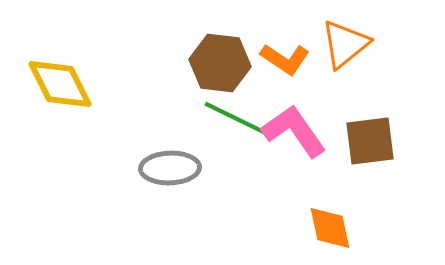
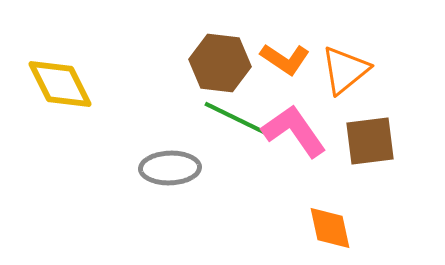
orange triangle: moved 26 px down
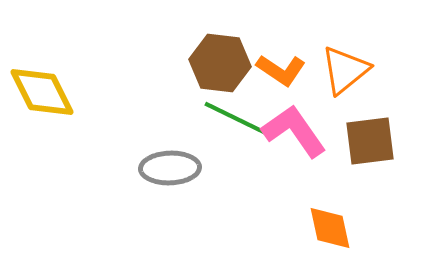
orange L-shape: moved 4 px left, 11 px down
yellow diamond: moved 18 px left, 8 px down
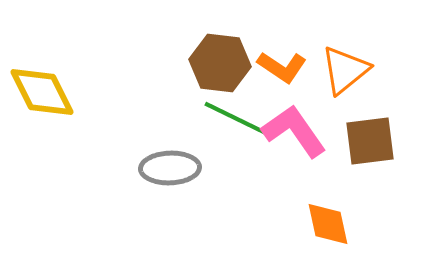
orange L-shape: moved 1 px right, 3 px up
orange diamond: moved 2 px left, 4 px up
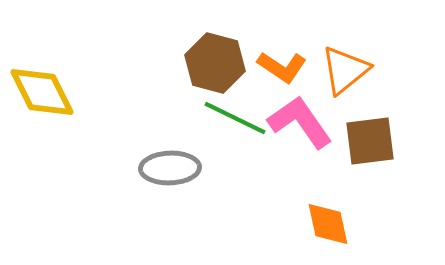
brown hexagon: moved 5 px left; rotated 8 degrees clockwise
pink L-shape: moved 6 px right, 9 px up
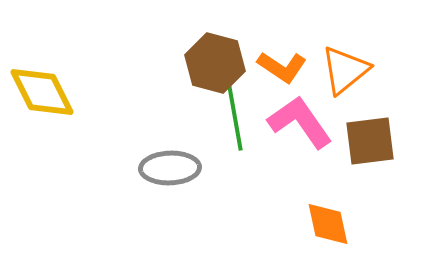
green line: rotated 54 degrees clockwise
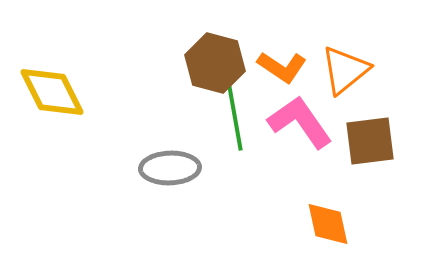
yellow diamond: moved 10 px right
